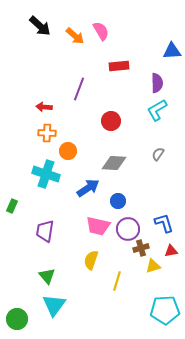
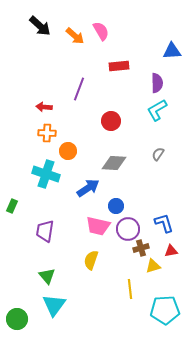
blue circle: moved 2 px left, 5 px down
yellow line: moved 13 px right, 8 px down; rotated 24 degrees counterclockwise
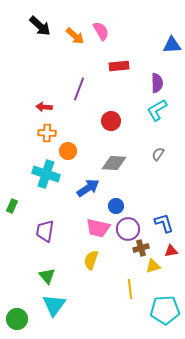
blue triangle: moved 6 px up
pink trapezoid: moved 2 px down
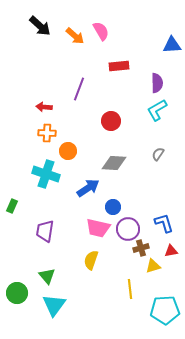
blue circle: moved 3 px left, 1 px down
green circle: moved 26 px up
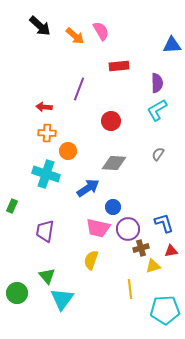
cyan triangle: moved 8 px right, 6 px up
